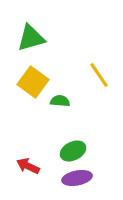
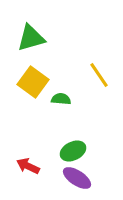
green semicircle: moved 1 px right, 2 px up
purple ellipse: rotated 44 degrees clockwise
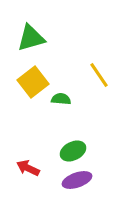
yellow square: rotated 16 degrees clockwise
red arrow: moved 2 px down
purple ellipse: moved 2 px down; rotated 52 degrees counterclockwise
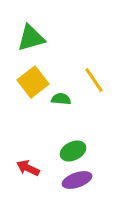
yellow line: moved 5 px left, 5 px down
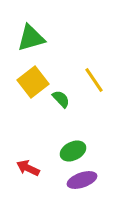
green semicircle: rotated 42 degrees clockwise
purple ellipse: moved 5 px right
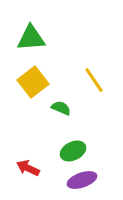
green triangle: rotated 12 degrees clockwise
green semicircle: moved 9 px down; rotated 24 degrees counterclockwise
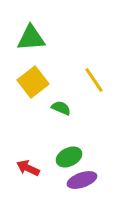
green ellipse: moved 4 px left, 6 px down
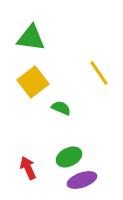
green triangle: rotated 12 degrees clockwise
yellow line: moved 5 px right, 7 px up
red arrow: rotated 40 degrees clockwise
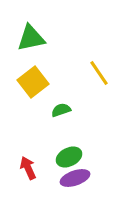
green triangle: rotated 20 degrees counterclockwise
green semicircle: moved 2 px down; rotated 42 degrees counterclockwise
purple ellipse: moved 7 px left, 2 px up
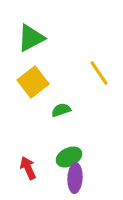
green triangle: rotated 16 degrees counterclockwise
purple ellipse: rotated 68 degrees counterclockwise
